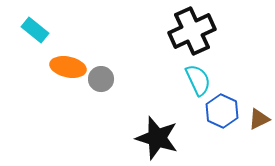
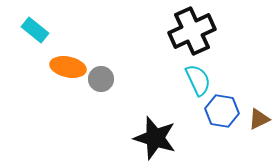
blue hexagon: rotated 16 degrees counterclockwise
black star: moved 2 px left
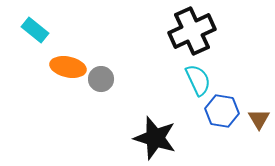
brown triangle: rotated 35 degrees counterclockwise
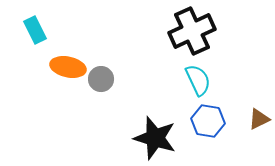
cyan rectangle: rotated 24 degrees clockwise
blue hexagon: moved 14 px left, 10 px down
brown triangle: rotated 35 degrees clockwise
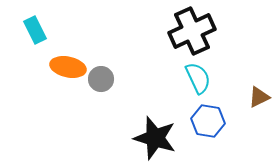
cyan semicircle: moved 2 px up
brown triangle: moved 22 px up
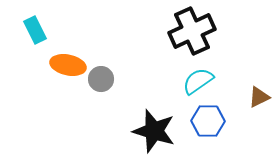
orange ellipse: moved 2 px up
cyan semicircle: moved 3 px down; rotated 100 degrees counterclockwise
blue hexagon: rotated 8 degrees counterclockwise
black star: moved 1 px left, 7 px up
